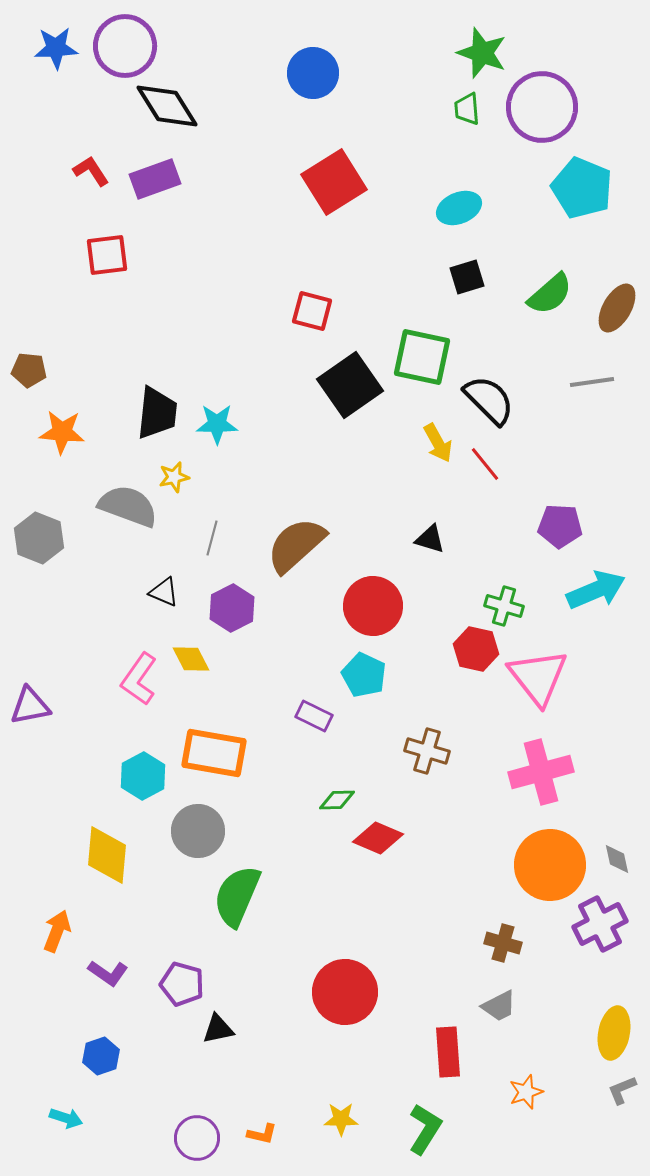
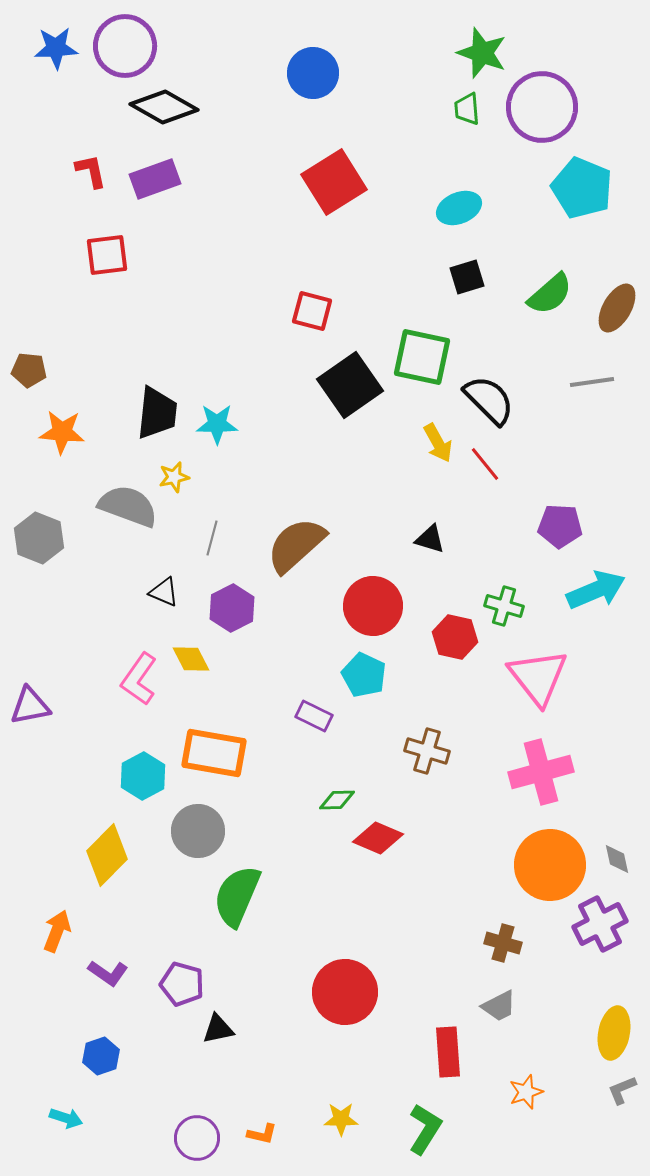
black diamond at (167, 106): moved 3 px left, 1 px down; rotated 28 degrees counterclockwise
red L-shape at (91, 171): rotated 21 degrees clockwise
red hexagon at (476, 649): moved 21 px left, 12 px up
yellow diamond at (107, 855): rotated 40 degrees clockwise
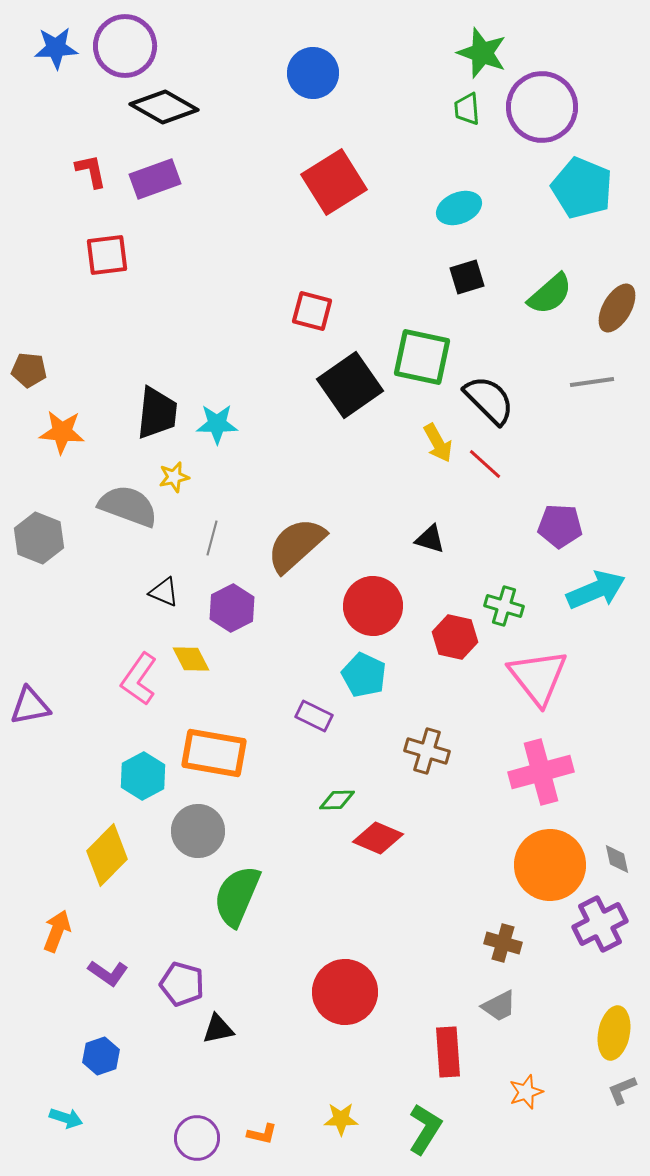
red line at (485, 464): rotated 9 degrees counterclockwise
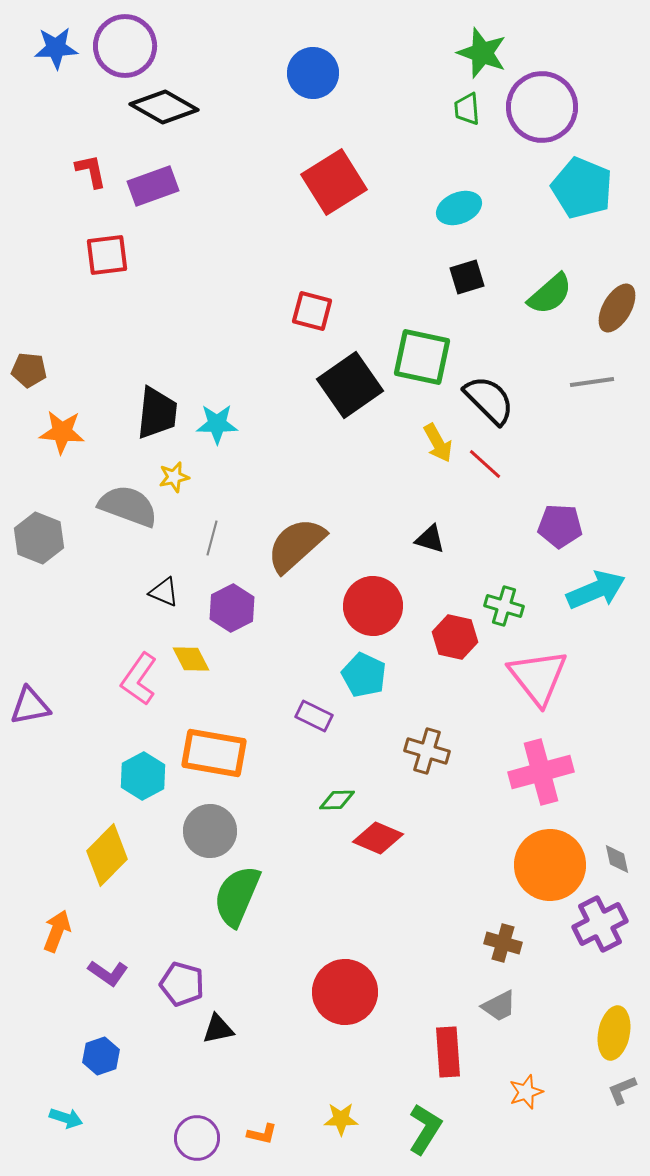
purple rectangle at (155, 179): moved 2 px left, 7 px down
gray circle at (198, 831): moved 12 px right
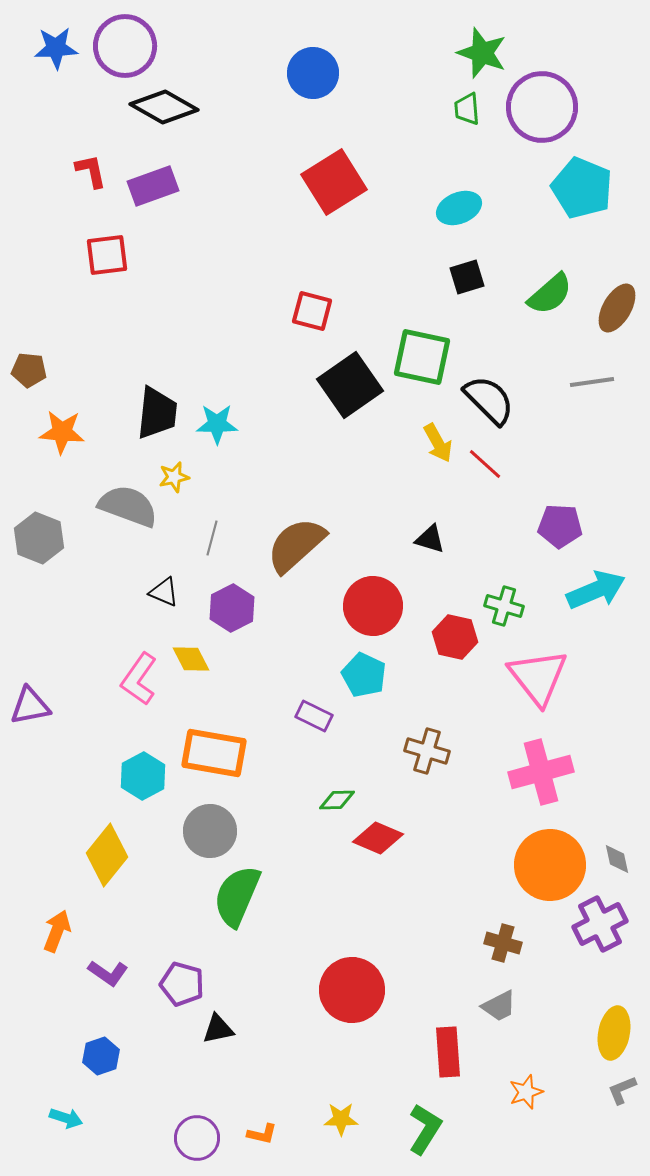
yellow diamond at (107, 855): rotated 6 degrees counterclockwise
red circle at (345, 992): moved 7 px right, 2 px up
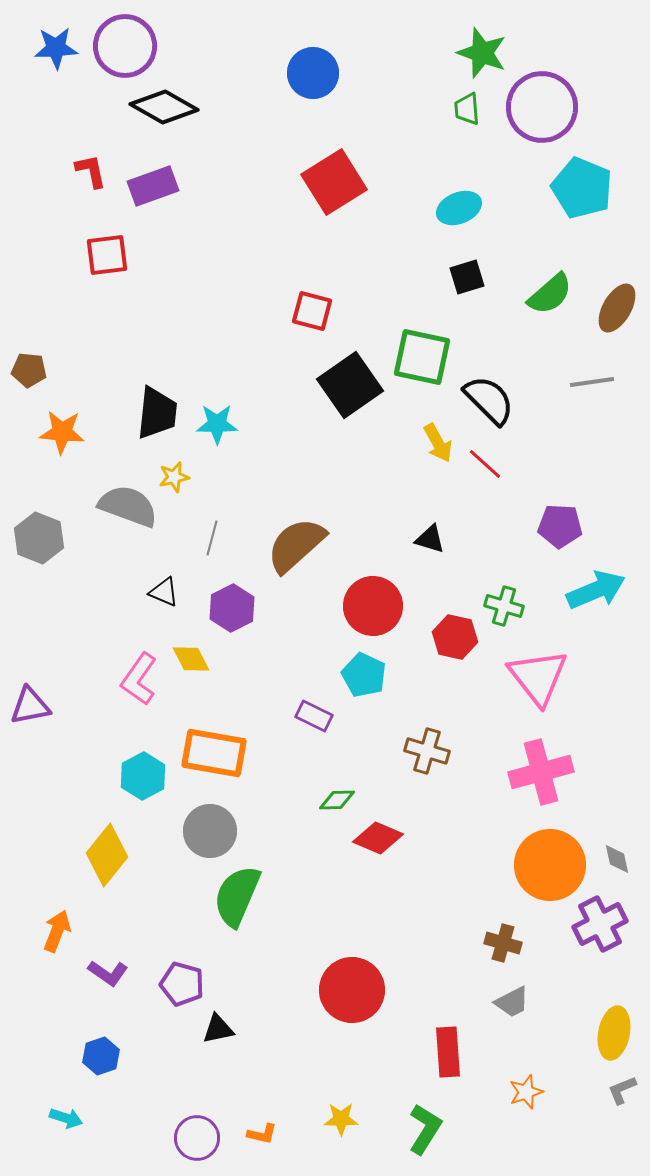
gray trapezoid at (499, 1006): moved 13 px right, 4 px up
